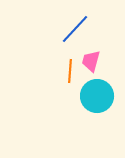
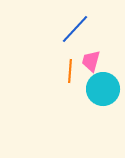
cyan circle: moved 6 px right, 7 px up
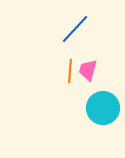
pink trapezoid: moved 3 px left, 9 px down
cyan circle: moved 19 px down
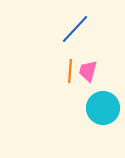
pink trapezoid: moved 1 px down
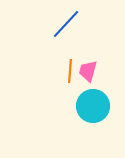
blue line: moved 9 px left, 5 px up
cyan circle: moved 10 px left, 2 px up
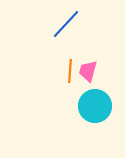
cyan circle: moved 2 px right
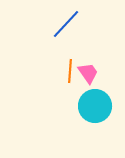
pink trapezoid: moved 2 px down; rotated 130 degrees clockwise
